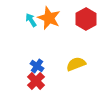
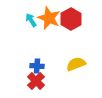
red hexagon: moved 15 px left
blue cross: rotated 32 degrees counterclockwise
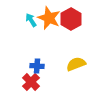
red cross: moved 5 px left, 1 px down
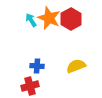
yellow semicircle: moved 2 px down
red cross: moved 1 px left, 4 px down; rotated 30 degrees clockwise
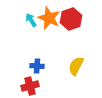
red hexagon: rotated 10 degrees clockwise
yellow semicircle: rotated 42 degrees counterclockwise
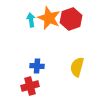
cyan arrow: rotated 24 degrees clockwise
yellow semicircle: moved 1 px right, 1 px down; rotated 12 degrees counterclockwise
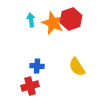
orange star: moved 4 px right, 5 px down
yellow semicircle: rotated 48 degrees counterclockwise
